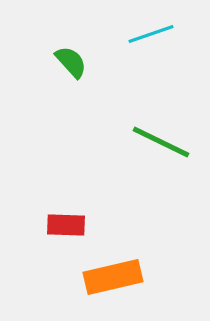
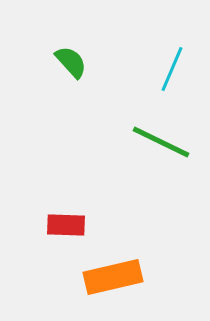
cyan line: moved 21 px right, 35 px down; rotated 48 degrees counterclockwise
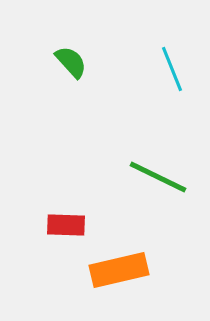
cyan line: rotated 45 degrees counterclockwise
green line: moved 3 px left, 35 px down
orange rectangle: moved 6 px right, 7 px up
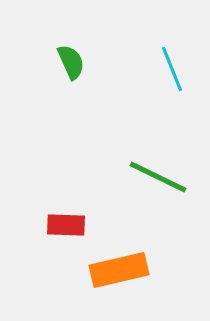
green semicircle: rotated 18 degrees clockwise
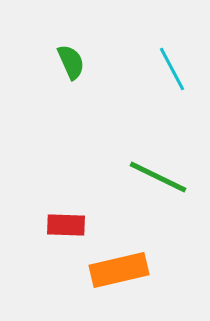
cyan line: rotated 6 degrees counterclockwise
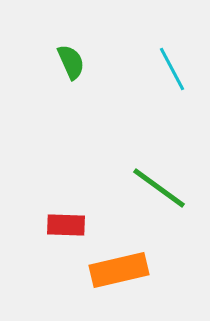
green line: moved 1 px right, 11 px down; rotated 10 degrees clockwise
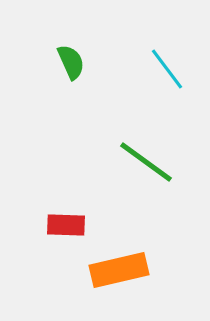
cyan line: moved 5 px left; rotated 9 degrees counterclockwise
green line: moved 13 px left, 26 px up
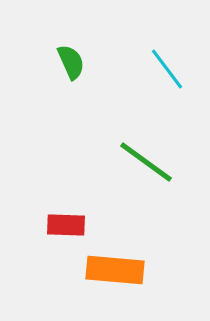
orange rectangle: moved 4 px left; rotated 18 degrees clockwise
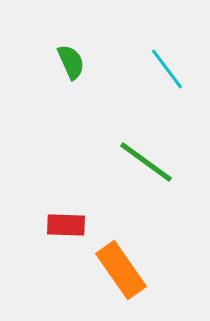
orange rectangle: moved 6 px right; rotated 50 degrees clockwise
